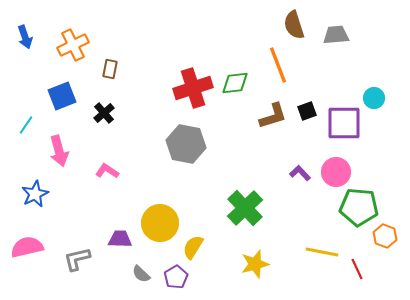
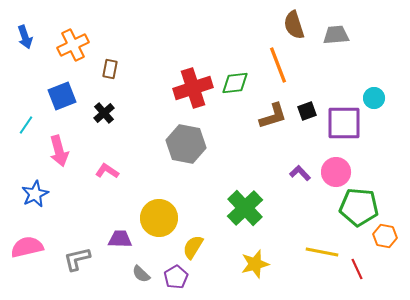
yellow circle: moved 1 px left, 5 px up
orange hexagon: rotated 10 degrees counterclockwise
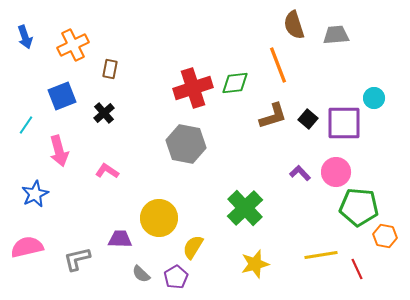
black square: moved 1 px right, 8 px down; rotated 30 degrees counterclockwise
yellow line: moved 1 px left, 3 px down; rotated 20 degrees counterclockwise
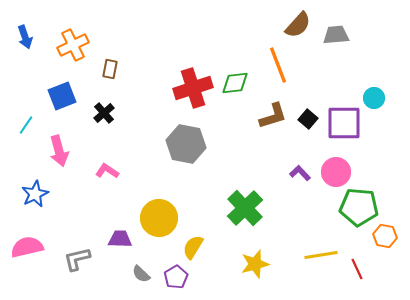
brown semicircle: moved 4 px right; rotated 120 degrees counterclockwise
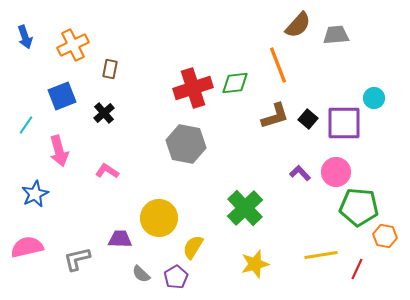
brown L-shape: moved 2 px right
red line: rotated 50 degrees clockwise
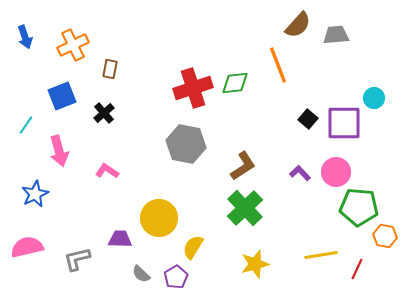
brown L-shape: moved 32 px left, 50 px down; rotated 16 degrees counterclockwise
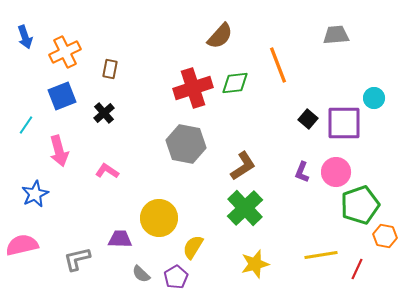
brown semicircle: moved 78 px left, 11 px down
orange cross: moved 8 px left, 7 px down
purple L-shape: moved 2 px right, 1 px up; rotated 115 degrees counterclockwise
green pentagon: moved 1 px right, 2 px up; rotated 24 degrees counterclockwise
pink semicircle: moved 5 px left, 2 px up
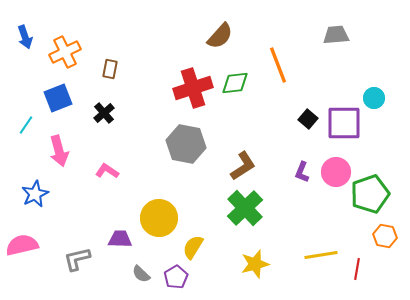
blue square: moved 4 px left, 2 px down
green pentagon: moved 10 px right, 11 px up
red line: rotated 15 degrees counterclockwise
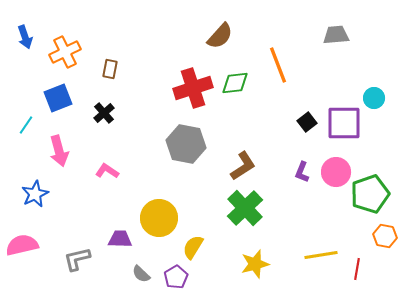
black square: moved 1 px left, 3 px down; rotated 12 degrees clockwise
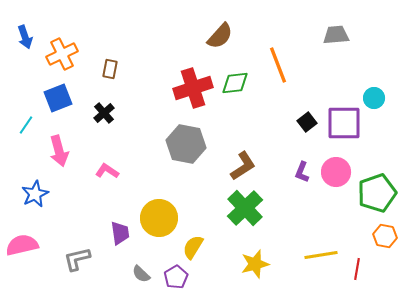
orange cross: moved 3 px left, 2 px down
green pentagon: moved 7 px right, 1 px up
purple trapezoid: moved 6 px up; rotated 80 degrees clockwise
